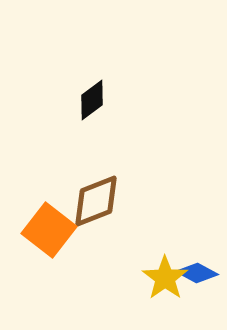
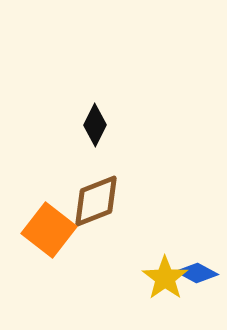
black diamond: moved 3 px right, 25 px down; rotated 27 degrees counterclockwise
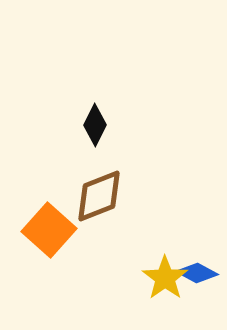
brown diamond: moved 3 px right, 5 px up
orange square: rotated 4 degrees clockwise
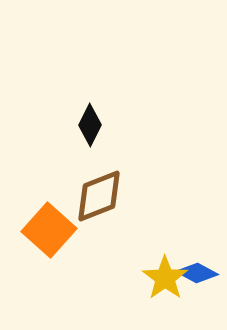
black diamond: moved 5 px left
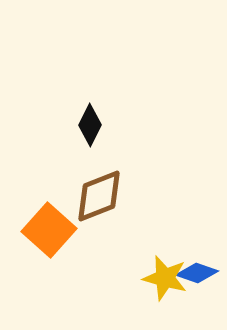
blue diamond: rotated 9 degrees counterclockwise
yellow star: rotated 21 degrees counterclockwise
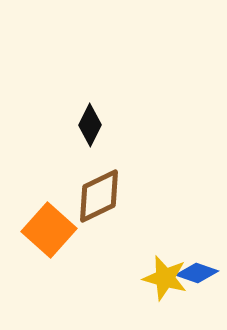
brown diamond: rotated 4 degrees counterclockwise
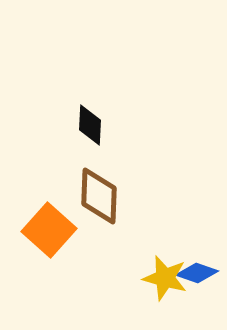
black diamond: rotated 24 degrees counterclockwise
brown diamond: rotated 62 degrees counterclockwise
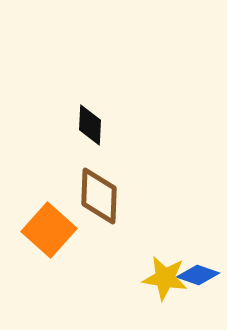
blue diamond: moved 1 px right, 2 px down
yellow star: rotated 6 degrees counterclockwise
